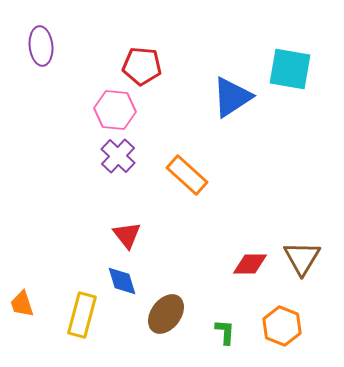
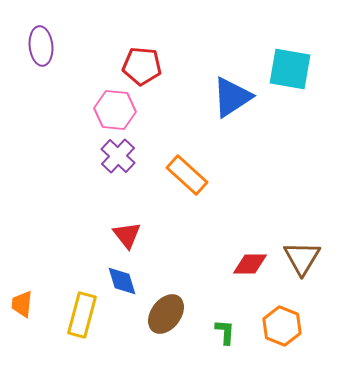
orange trapezoid: rotated 24 degrees clockwise
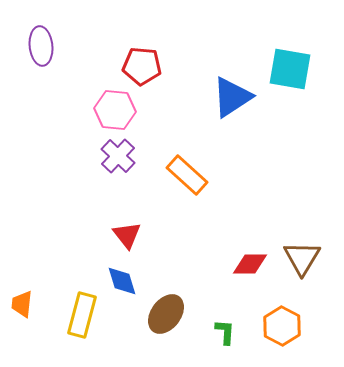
orange hexagon: rotated 6 degrees clockwise
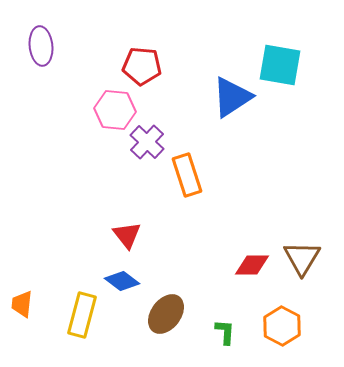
cyan square: moved 10 px left, 4 px up
purple cross: moved 29 px right, 14 px up
orange rectangle: rotated 30 degrees clockwise
red diamond: moved 2 px right, 1 px down
blue diamond: rotated 36 degrees counterclockwise
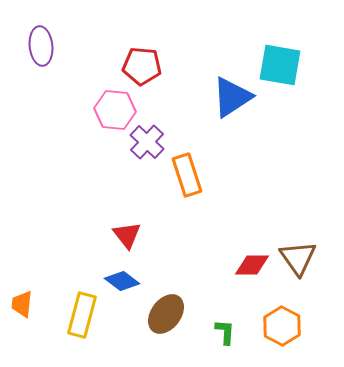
brown triangle: moved 4 px left; rotated 6 degrees counterclockwise
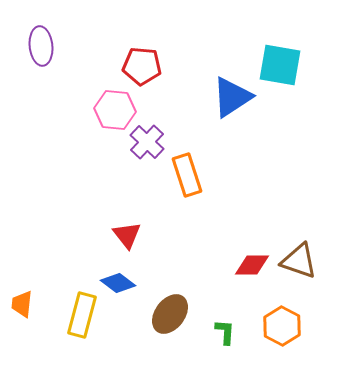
brown triangle: moved 1 px right, 3 px down; rotated 36 degrees counterclockwise
blue diamond: moved 4 px left, 2 px down
brown ellipse: moved 4 px right
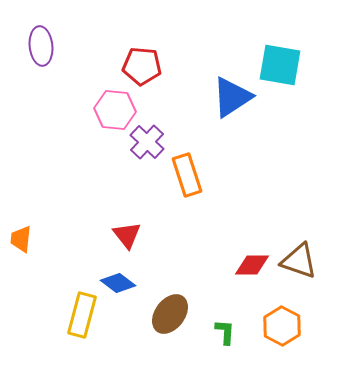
orange trapezoid: moved 1 px left, 65 px up
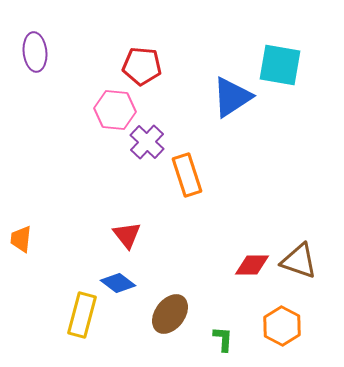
purple ellipse: moved 6 px left, 6 px down
green L-shape: moved 2 px left, 7 px down
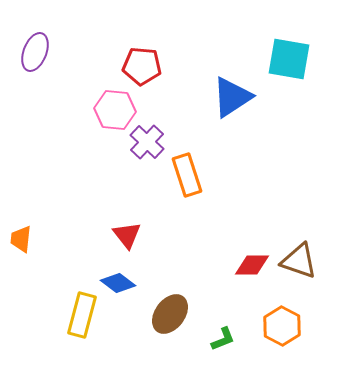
purple ellipse: rotated 27 degrees clockwise
cyan square: moved 9 px right, 6 px up
green L-shape: rotated 64 degrees clockwise
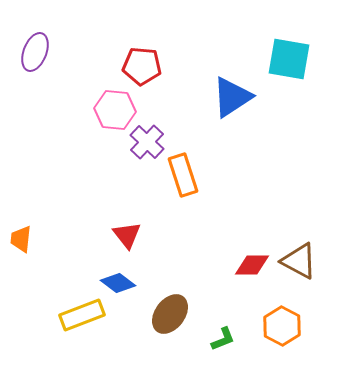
orange rectangle: moved 4 px left
brown triangle: rotated 9 degrees clockwise
yellow rectangle: rotated 54 degrees clockwise
